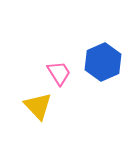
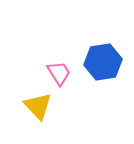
blue hexagon: rotated 15 degrees clockwise
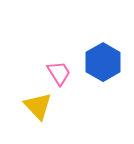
blue hexagon: rotated 21 degrees counterclockwise
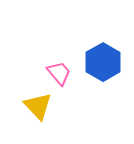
pink trapezoid: rotated 8 degrees counterclockwise
